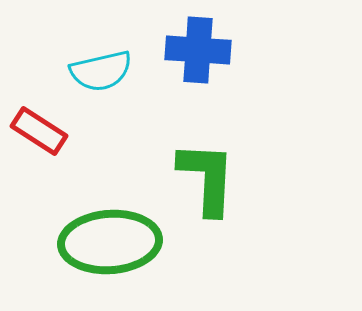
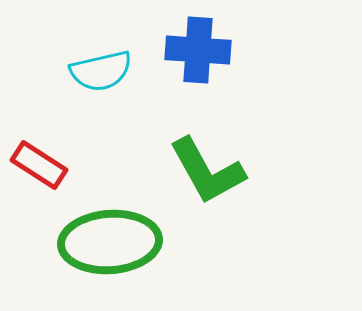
red rectangle: moved 34 px down
green L-shape: moved 7 px up; rotated 148 degrees clockwise
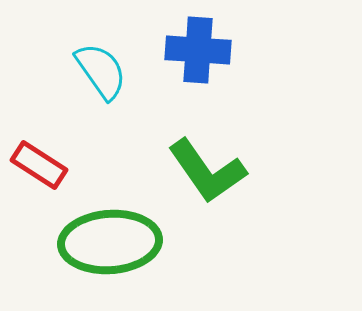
cyan semicircle: rotated 112 degrees counterclockwise
green L-shape: rotated 6 degrees counterclockwise
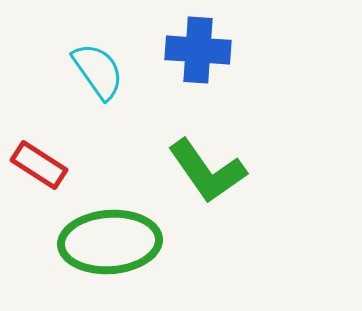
cyan semicircle: moved 3 px left
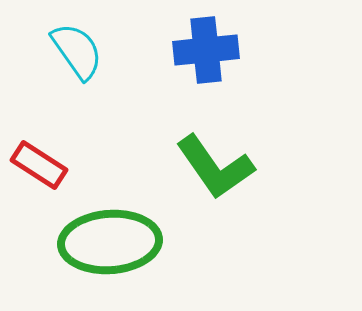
blue cross: moved 8 px right; rotated 10 degrees counterclockwise
cyan semicircle: moved 21 px left, 20 px up
green L-shape: moved 8 px right, 4 px up
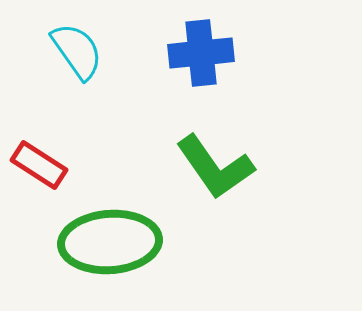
blue cross: moved 5 px left, 3 px down
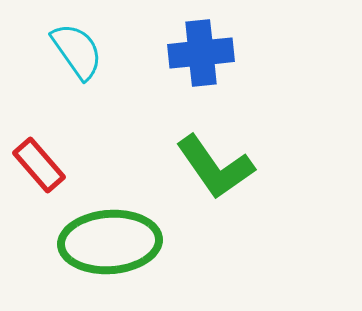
red rectangle: rotated 16 degrees clockwise
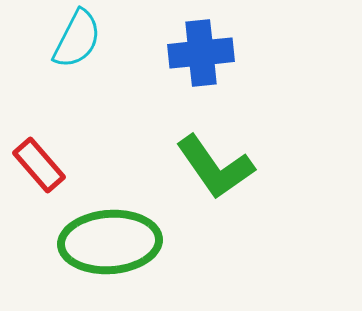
cyan semicircle: moved 12 px up; rotated 62 degrees clockwise
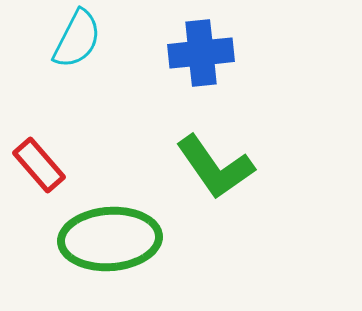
green ellipse: moved 3 px up
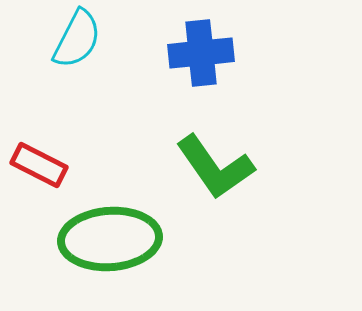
red rectangle: rotated 22 degrees counterclockwise
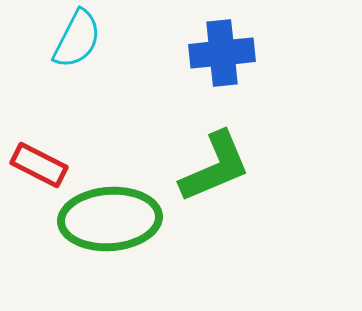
blue cross: moved 21 px right
green L-shape: rotated 78 degrees counterclockwise
green ellipse: moved 20 px up
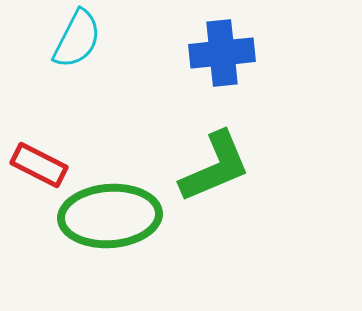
green ellipse: moved 3 px up
